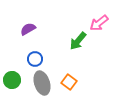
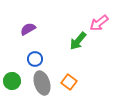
green circle: moved 1 px down
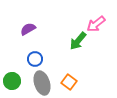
pink arrow: moved 3 px left, 1 px down
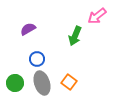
pink arrow: moved 1 px right, 8 px up
green arrow: moved 3 px left, 5 px up; rotated 18 degrees counterclockwise
blue circle: moved 2 px right
green circle: moved 3 px right, 2 px down
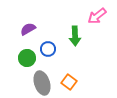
green arrow: rotated 24 degrees counterclockwise
blue circle: moved 11 px right, 10 px up
green circle: moved 12 px right, 25 px up
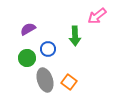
gray ellipse: moved 3 px right, 3 px up
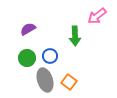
blue circle: moved 2 px right, 7 px down
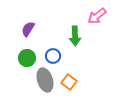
purple semicircle: rotated 28 degrees counterclockwise
blue circle: moved 3 px right
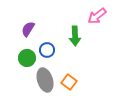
blue circle: moved 6 px left, 6 px up
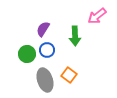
purple semicircle: moved 15 px right
green circle: moved 4 px up
orange square: moved 7 px up
